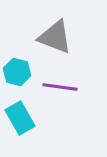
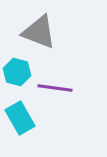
gray triangle: moved 16 px left, 5 px up
purple line: moved 5 px left, 1 px down
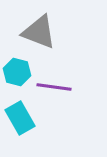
purple line: moved 1 px left, 1 px up
